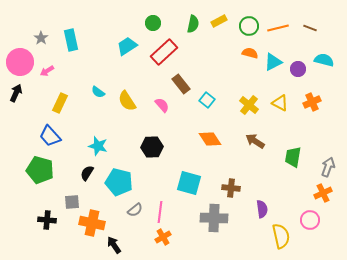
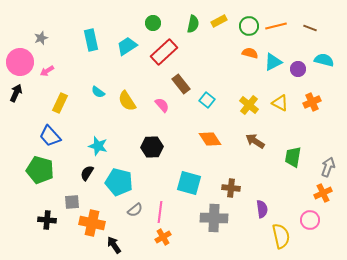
orange line at (278, 28): moved 2 px left, 2 px up
gray star at (41, 38): rotated 16 degrees clockwise
cyan rectangle at (71, 40): moved 20 px right
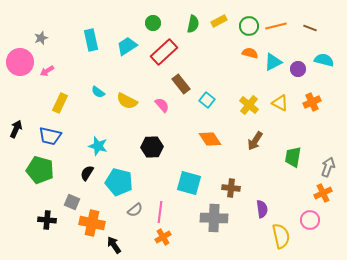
black arrow at (16, 93): moved 36 px down
yellow semicircle at (127, 101): rotated 30 degrees counterclockwise
blue trapezoid at (50, 136): rotated 35 degrees counterclockwise
brown arrow at (255, 141): rotated 90 degrees counterclockwise
gray square at (72, 202): rotated 28 degrees clockwise
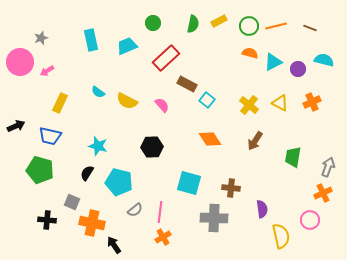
cyan trapezoid at (127, 46): rotated 10 degrees clockwise
red rectangle at (164, 52): moved 2 px right, 6 px down
brown rectangle at (181, 84): moved 6 px right; rotated 24 degrees counterclockwise
black arrow at (16, 129): moved 3 px up; rotated 42 degrees clockwise
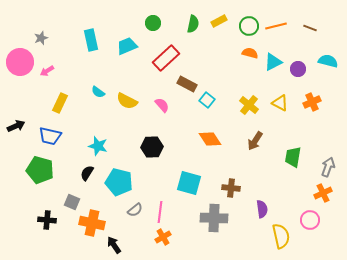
cyan semicircle at (324, 60): moved 4 px right, 1 px down
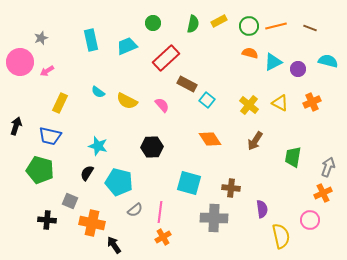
black arrow at (16, 126): rotated 48 degrees counterclockwise
gray square at (72, 202): moved 2 px left, 1 px up
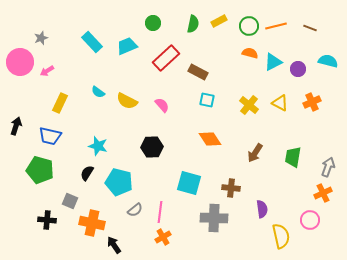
cyan rectangle at (91, 40): moved 1 px right, 2 px down; rotated 30 degrees counterclockwise
brown rectangle at (187, 84): moved 11 px right, 12 px up
cyan square at (207, 100): rotated 28 degrees counterclockwise
brown arrow at (255, 141): moved 12 px down
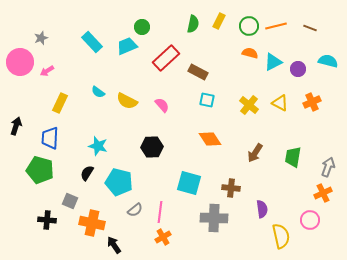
yellow rectangle at (219, 21): rotated 35 degrees counterclockwise
green circle at (153, 23): moved 11 px left, 4 px down
blue trapezoid at (50, 136): moved 2 px down; rotated 80 degrees clockwise
